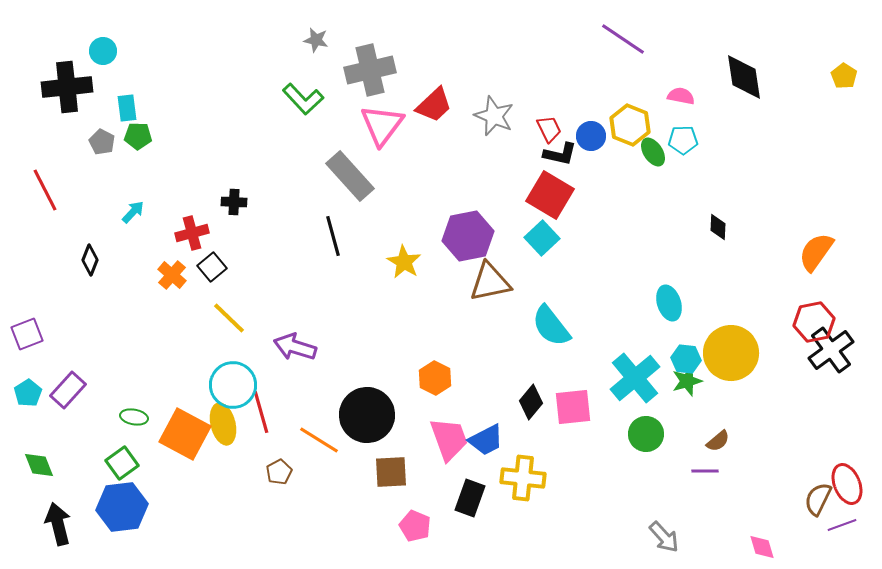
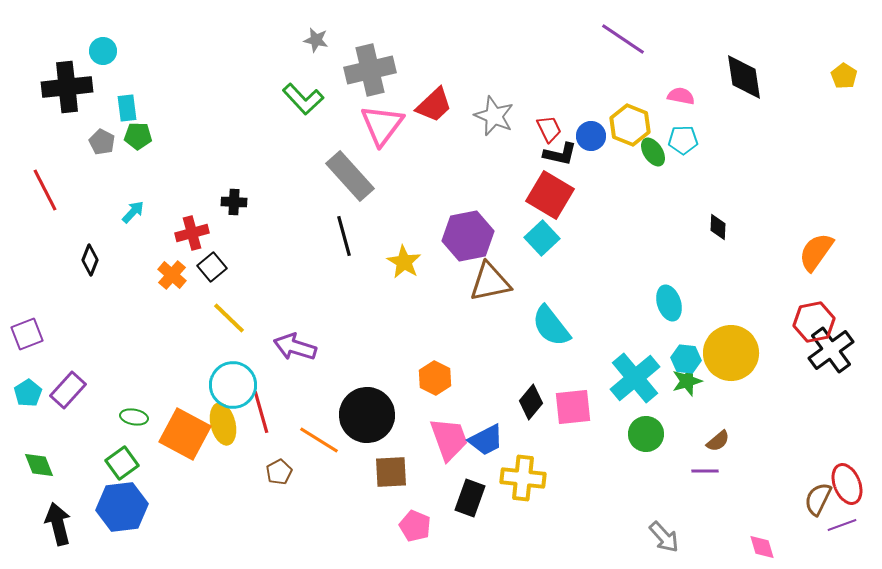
black line at (333, 236): moved 11 px right
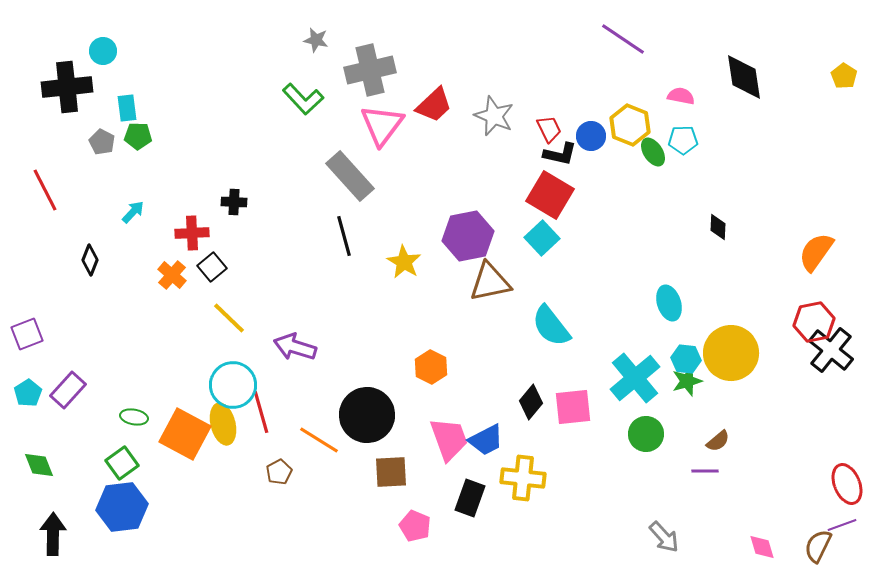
red cross at (192, 233): rotated 12 degrees clockwise
black cross at (831, 350): rotated 15 degrees counterclockwise
orange hexagon at (435, 378): moved 4 px left, 11 px up
brown semicircle at (818, 499): moved 47 px down
black arrow at (58, 524): moved 5 px left, 10 px down; rotated 15 degrees clockwise
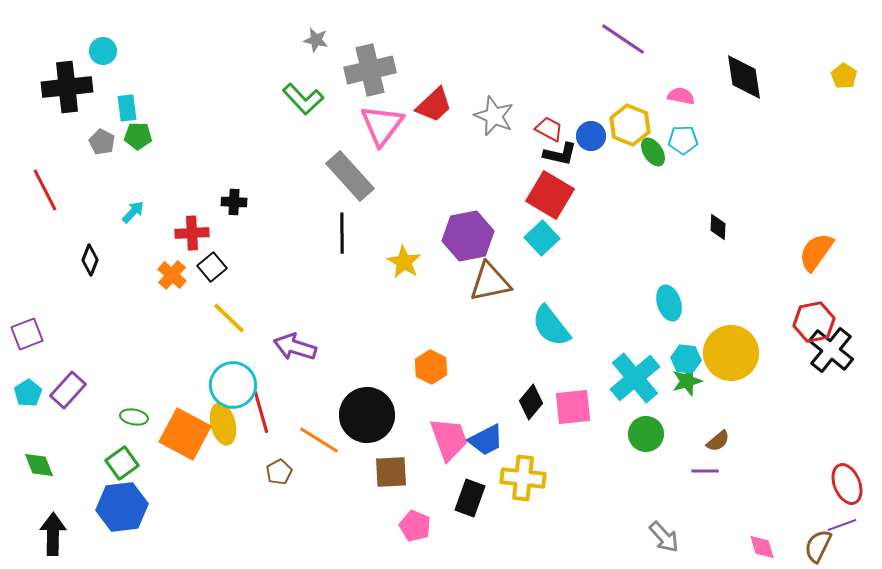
red trapezoid at (549, 129): rotated 36 degrees counterclockwise
black line at (344, 236): moved 2 px left, 3 px up; rotated 15 degrees clockwise
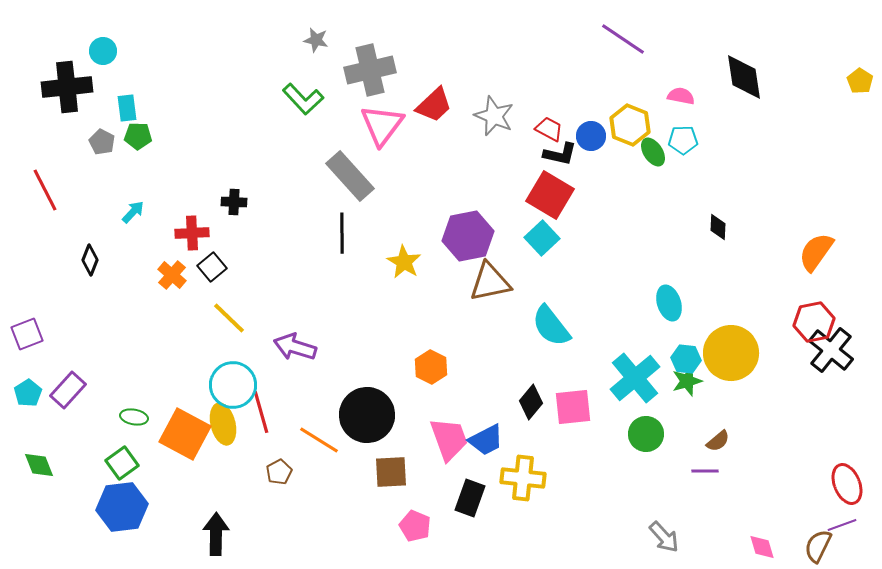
yellow pentagon at (844, 76): moved 16 px right, 5 px down
black arrow at (53, 534): moved 163 px right
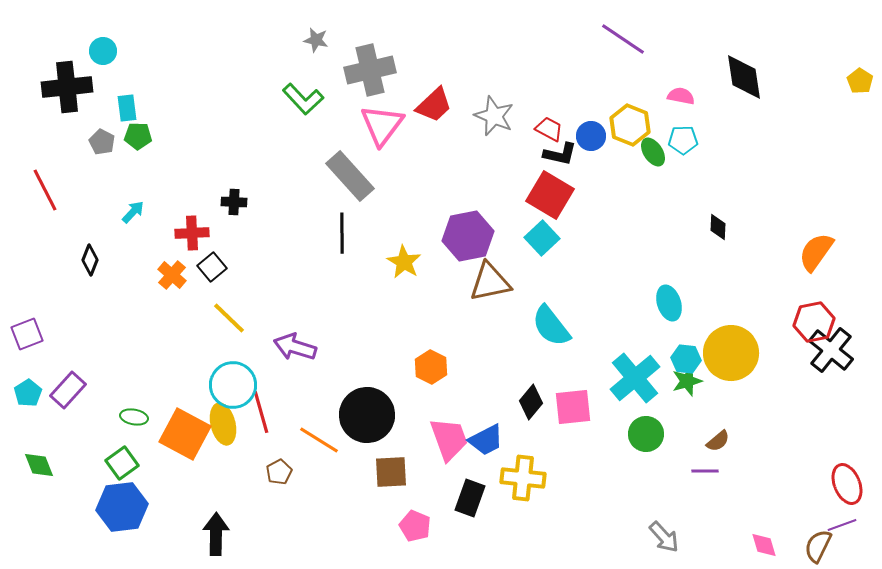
pink diamond at (762, 547): moved 2 px right, 2 px up
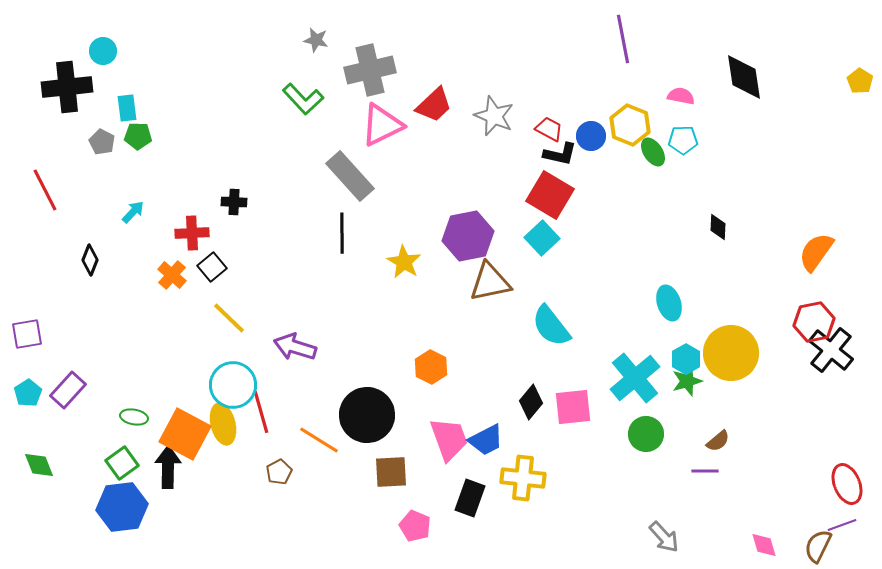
purple line at (623, 39): rotated 45 degrees clockwise
pink triangle at (382, 125): rotated 27 degrees clockwise
purple square at (27, 334): rotated 12 degrees clockwise
cyan hexagon at (686, 359): rotated 24 degrees clockwise
black arrow at (216, 534): moved 48 px left, 67 px up
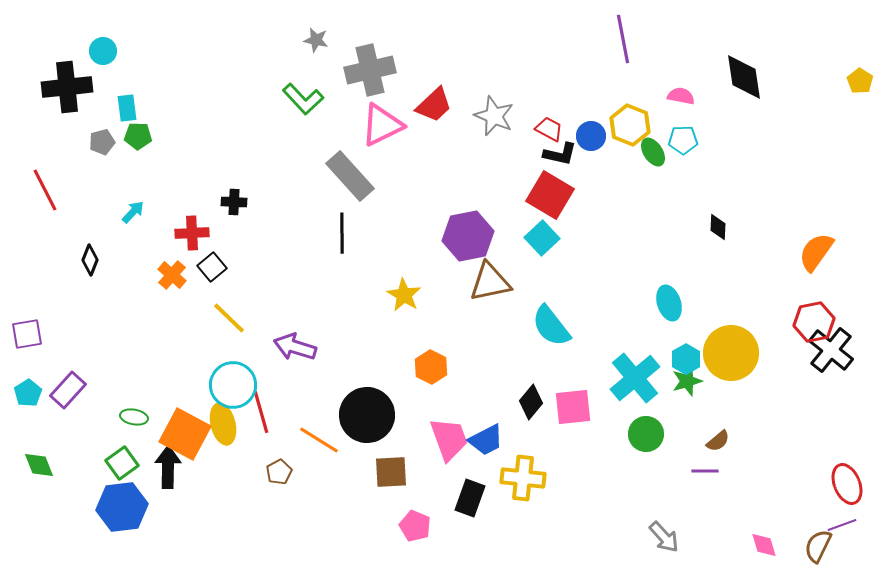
gray pentagon at (102, 142): rotated 30 degrees clockwise
yellow star at (404, 262): moved 33 px down
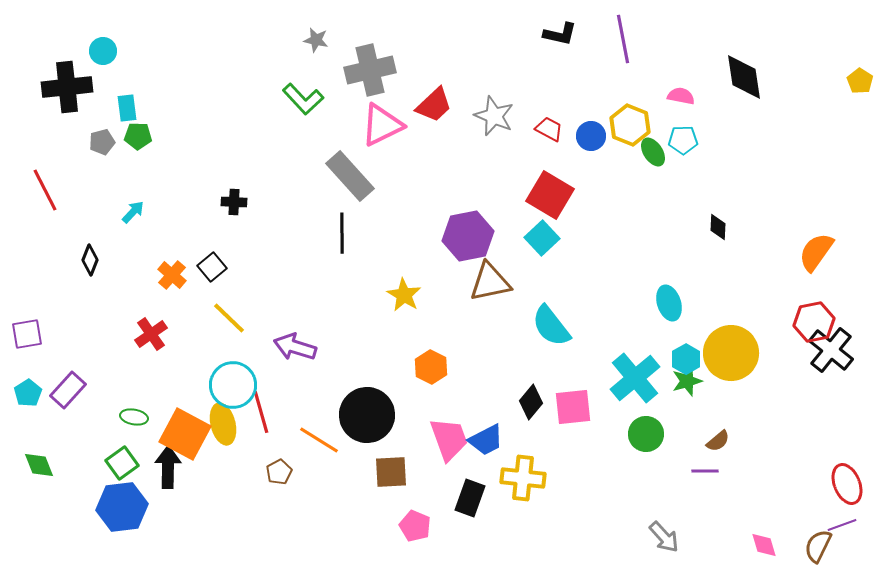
black L-shape at (560, 154): moved 120 px up
red cross at (192, 233): moved 41 px left, 101 px down; rotated 32 degrees counterclockwise
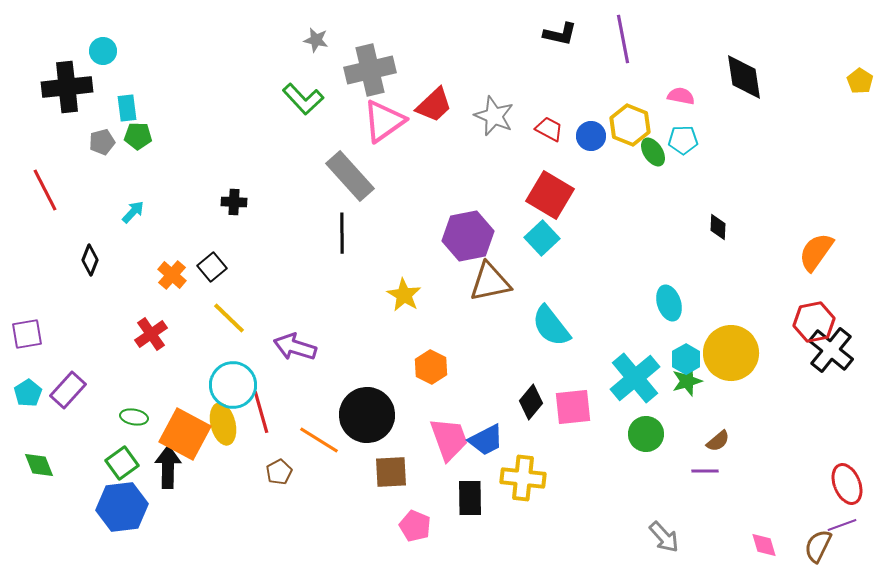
pink triangle at (382, 125): moved 2 px right, 4 px up; rotated 9 degrees counterclockwise
black rectangle at (470, 498): rotated 21 degrees counterclockwise
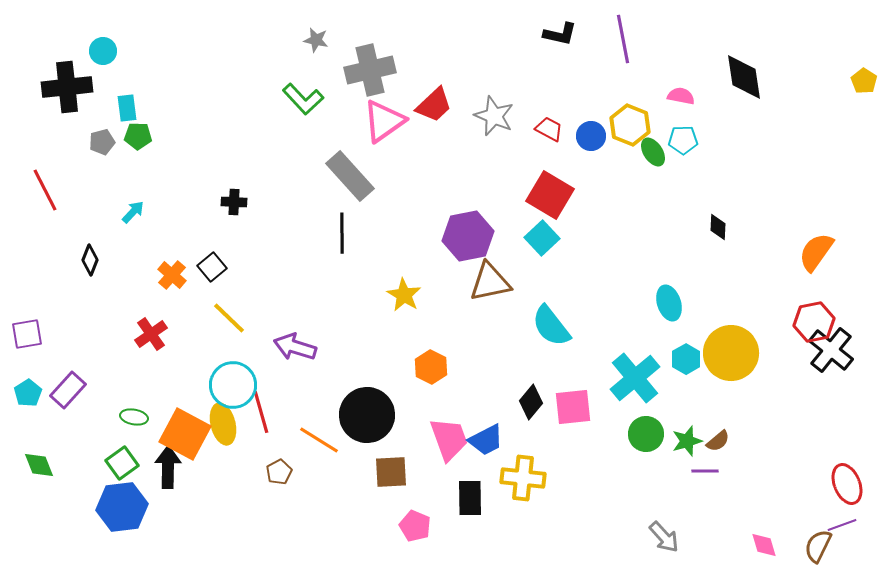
yellow pentagon at (860, 81): moved 4 px right
green star at (687, 381): moved 60 px down
